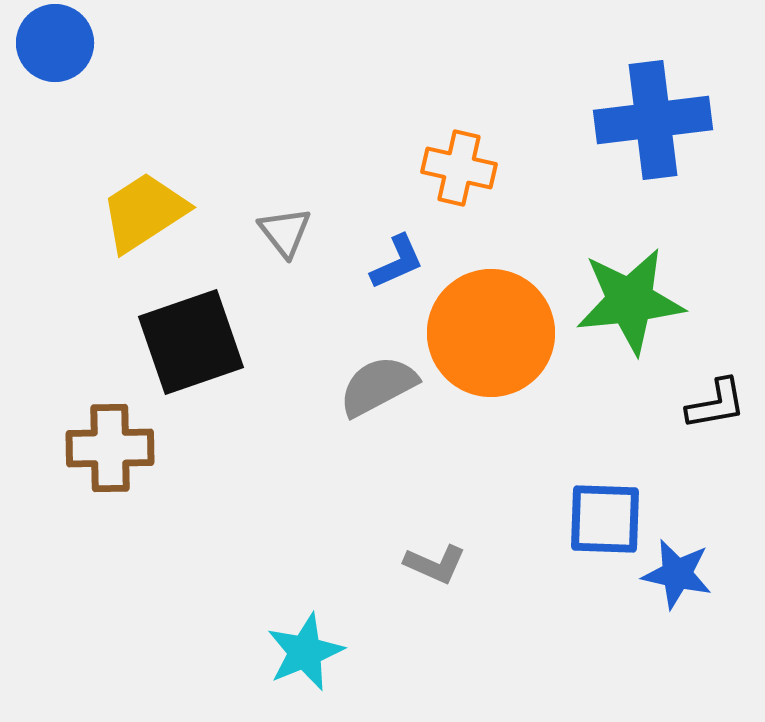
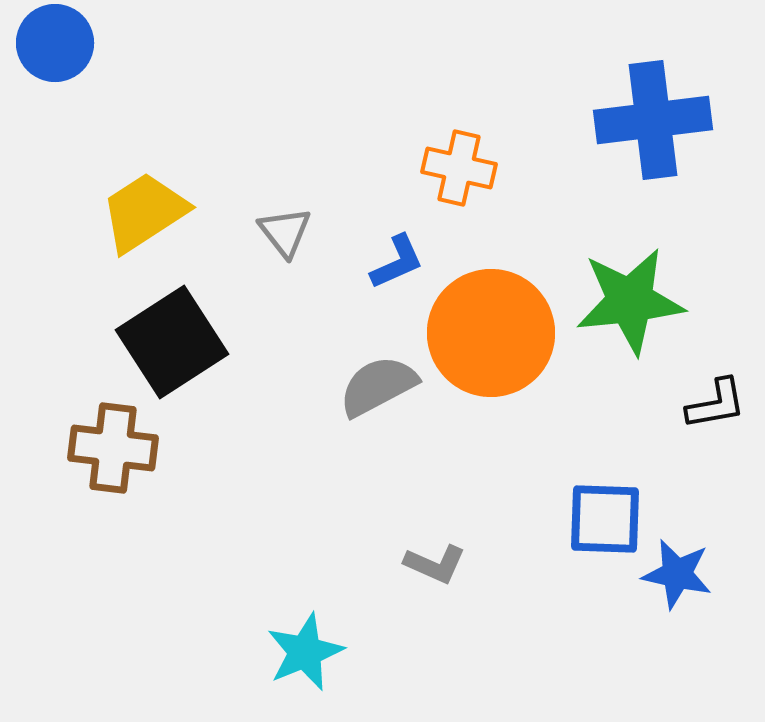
black square: moved 19 px left; rotated 14 degrees counterclockwise
brown cross: moved 3 px right; rotated 8 degrees clockwise
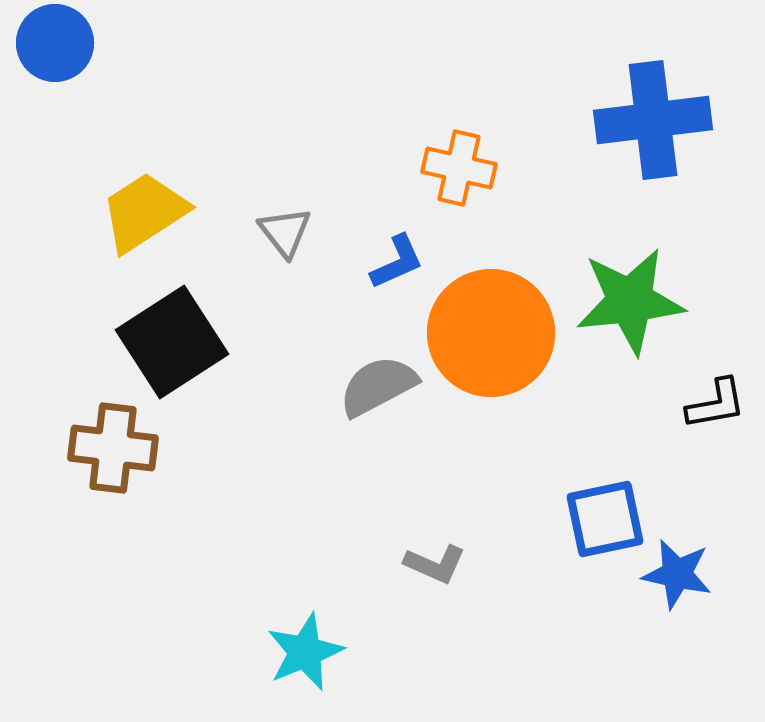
blue square: rotated 14 degrees counterclockwise
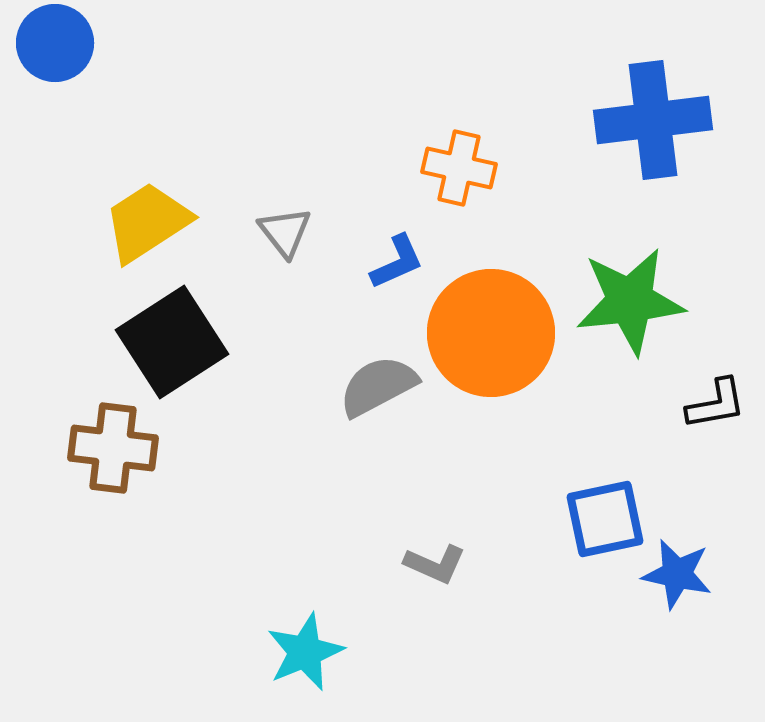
yellow trapezoid: moved 3 px right, 10 px down
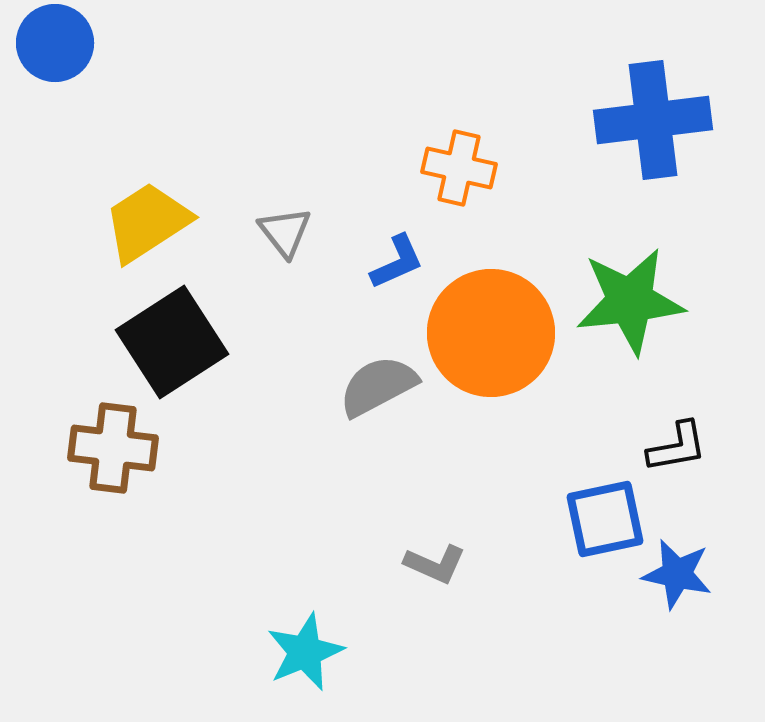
black L-shape: moved 39 px left, 43 px down
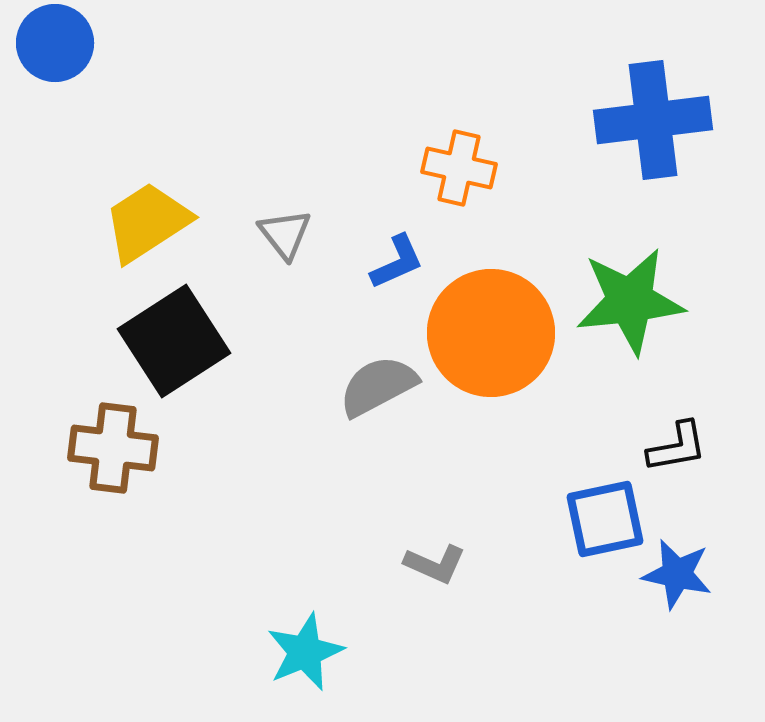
gray triangle: moved 2 px down
black square: moved 2 px right, 1 px up
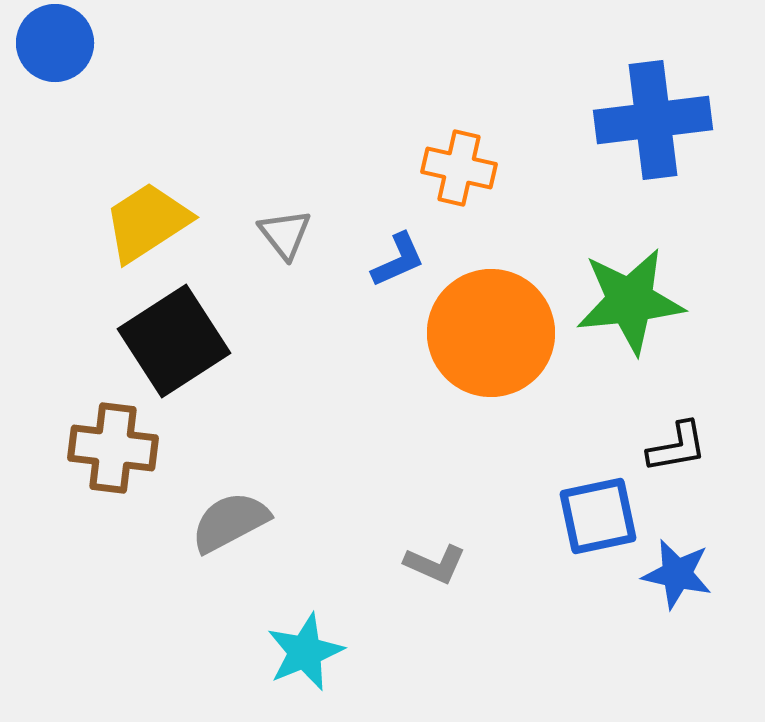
blue L-shape: moved 1 px right, 2 px up
gray semicircle: moved 148 px left, 136 px down
blue square: moved 7 px left, 3 px up
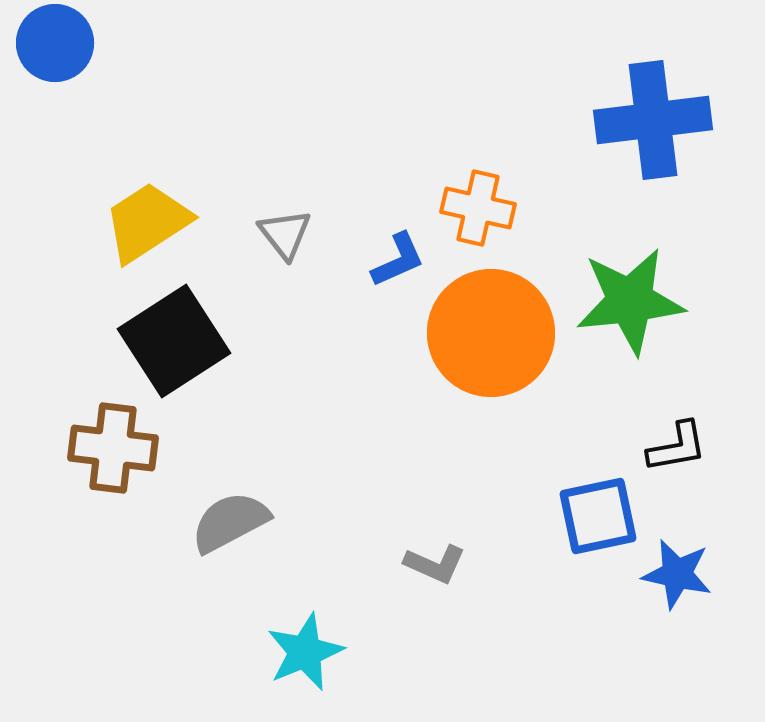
orange cross: moved 19 px right, 40 px down
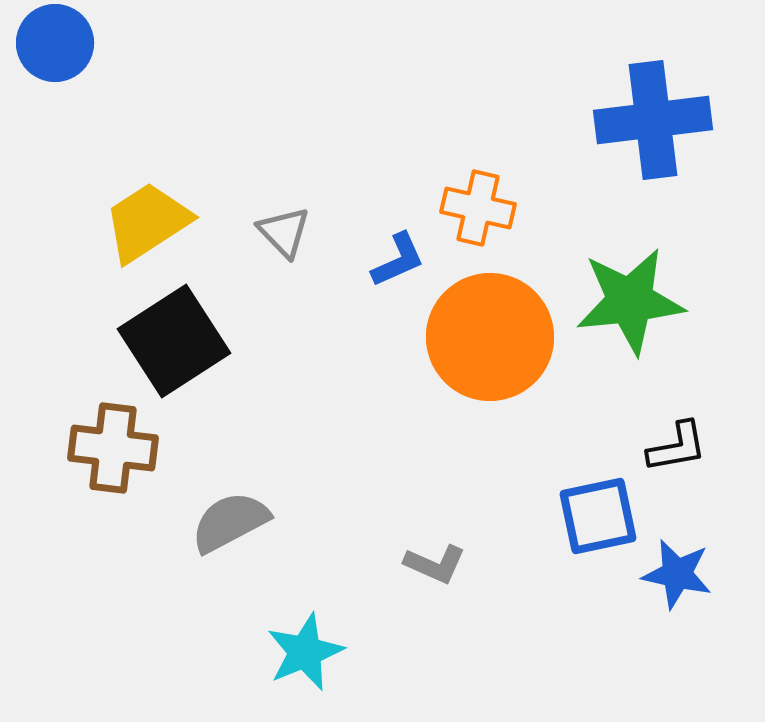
gray triangle: moved 1 px left, 2 px up; rotated 6 degrees counterclockwise
orange circle: moved 1 px left, 4 px down
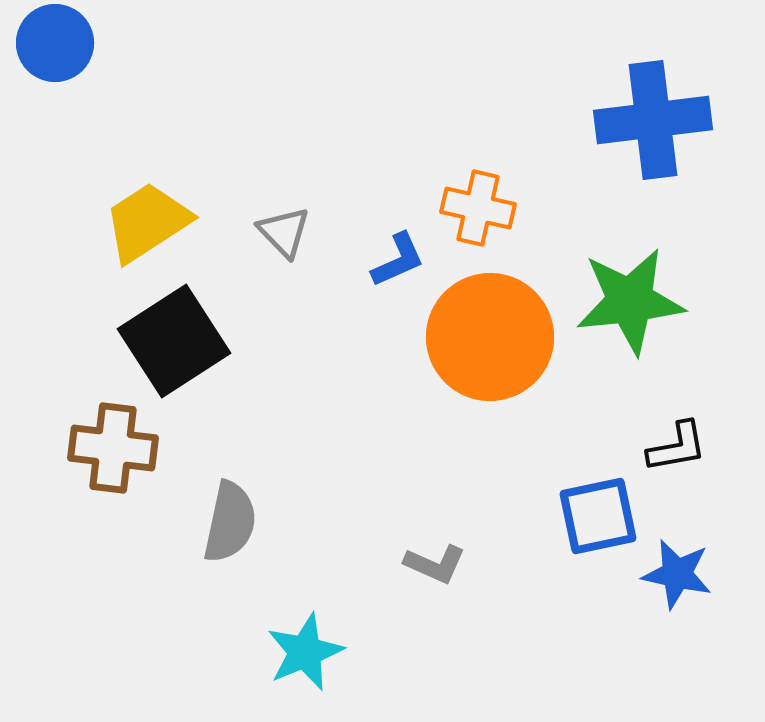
gray semicircle: rotated 130 degrees clockwise
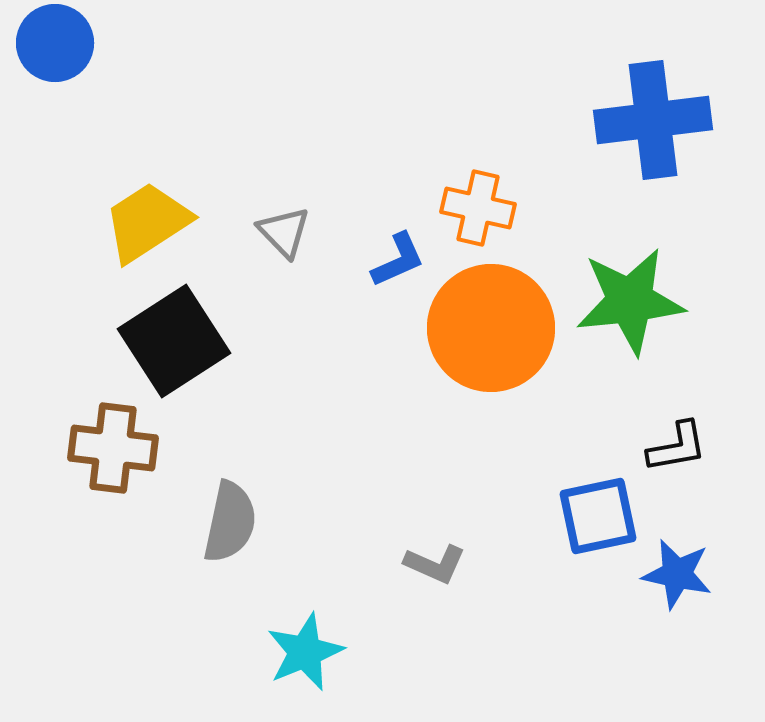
orange circle: moved 1 px right, 9 px up
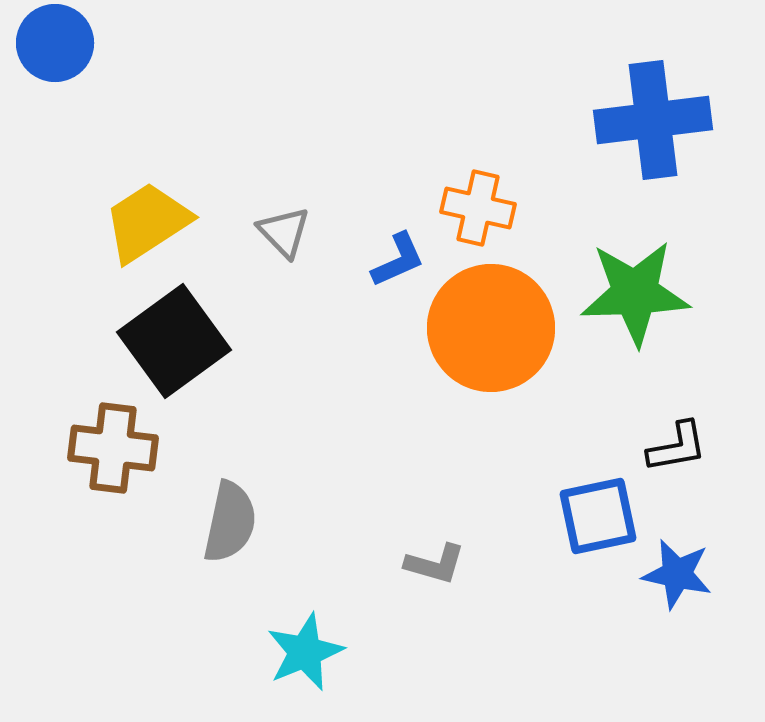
green star: moved 5 px right, 8 px up; rotated 4 degrees clockwise
black square: rotated 3 degrees counterclockwise
gray L-shape: rotated 8 degrees counterclockwise
